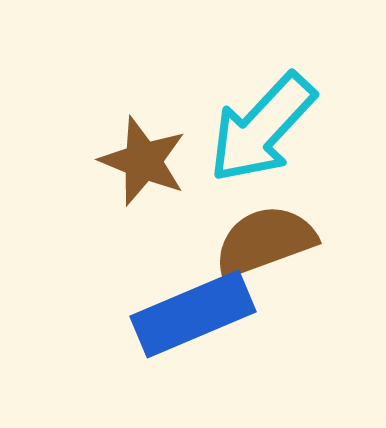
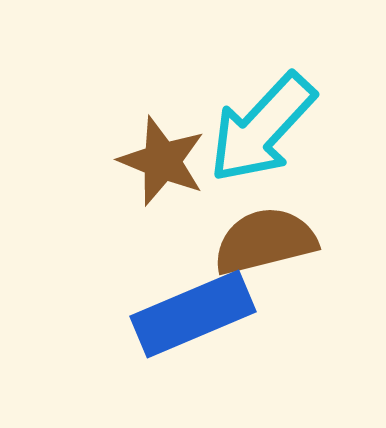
brown star: moved 19 px right
brown semicircle: rotated 6 degrees clockwise
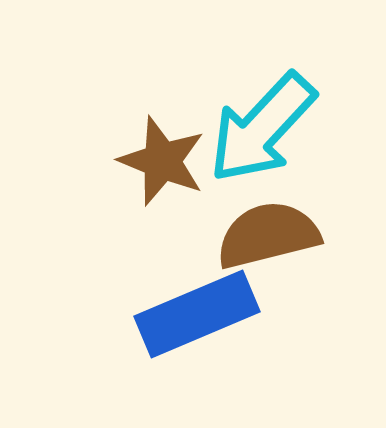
brown semicircle: moved 3 px right, 6 px up
blue rectangle: moved 4 px right
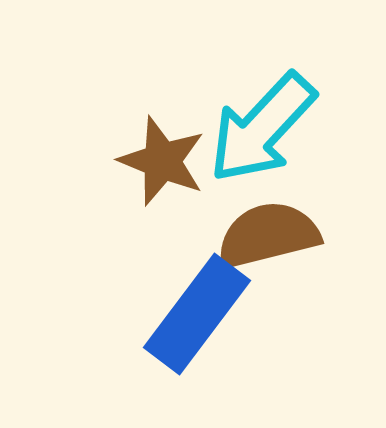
blue rectangle: rotated 30 degrees counterclockwise
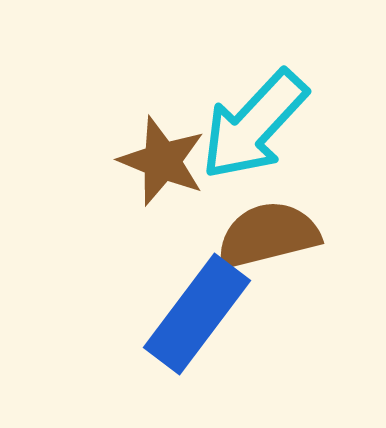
cyan arrow: moved 8 px left, 3 px up
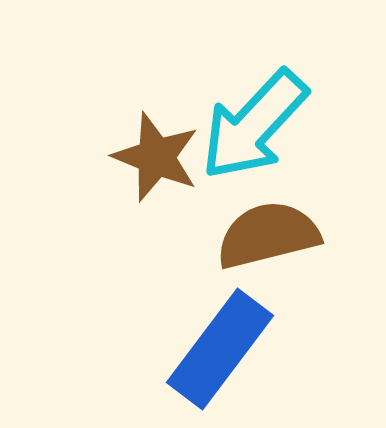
brown star: moved 6 px left, 4 px up
blue rectangle: moved 23 px right, 35 px down
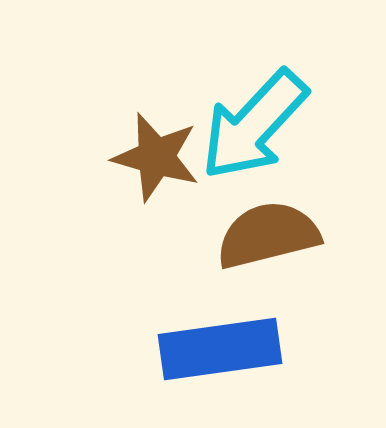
brown star: rotated 6 degrees counterclockwise
blue rectangle: rotated 45 degrees clockwise
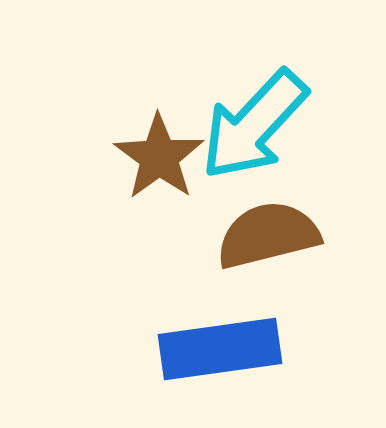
brown star: moved 3 px right; rotated 20 degrees clockwise
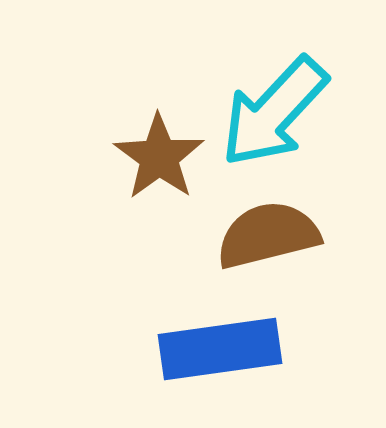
cyan arrow: moved 20 px right, 13 px up
